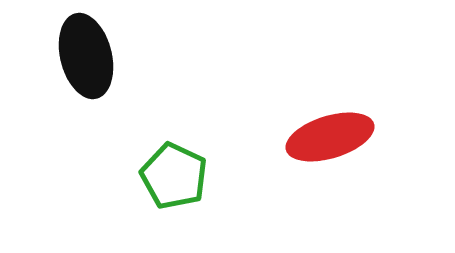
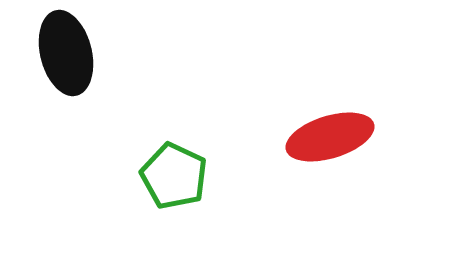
black ellipse: moved 20 px left, 3 px up
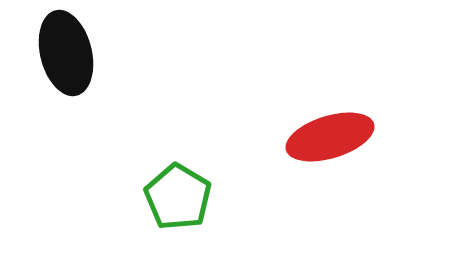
green pentagon: moved 4 px right, 21 px down; rotated 6 degrees clockwise
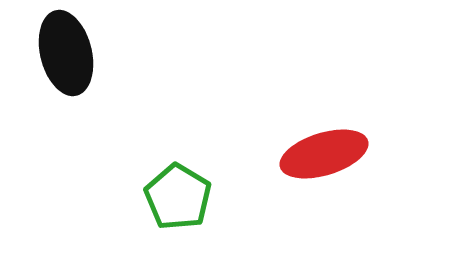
red ellipse: moved 6 px left, 17 px down
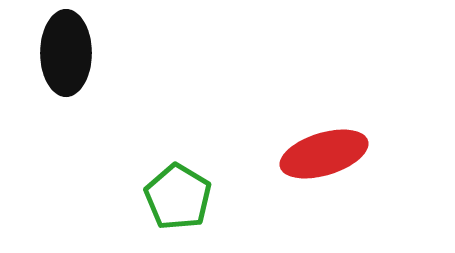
black ellipse: rotated 14 degrees clockwise
